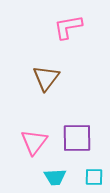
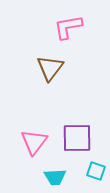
brown triangle: moved 4 px right, 10 px up
cyan square: moved 2 px right, 6 px up; rotated 18 degrees clockwise
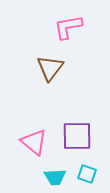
purple square: moved 2 px up
pink triangle: rotated 28 degrees counterclockwise
cyan square: moved 9 px left, 3 px down
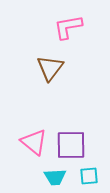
purple square: moved 6 px left, 9 px down
cyan square: moved 2 px right, 2 px down; rotated 24 degrees counterclockwise
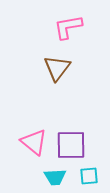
brown triangle: moved 7 px right
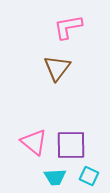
cyan square: rotated 30 degrees clockwise
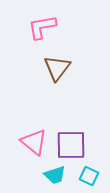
pink L-shape: moved 26 px left
cyan trapezoid: moved 2 px up; rotated 15 degrees counterclockwise
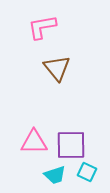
brown triangle: rotated 16 degrees counterclockwise
pink triangle: rotated 40 degrees counterclockwise
cyan square: moved 2 px left, 4 px up
